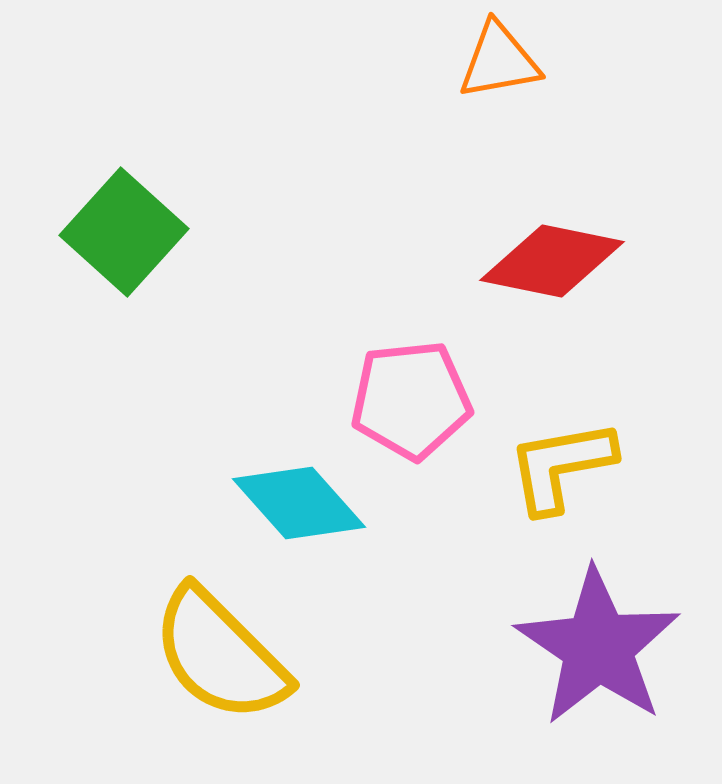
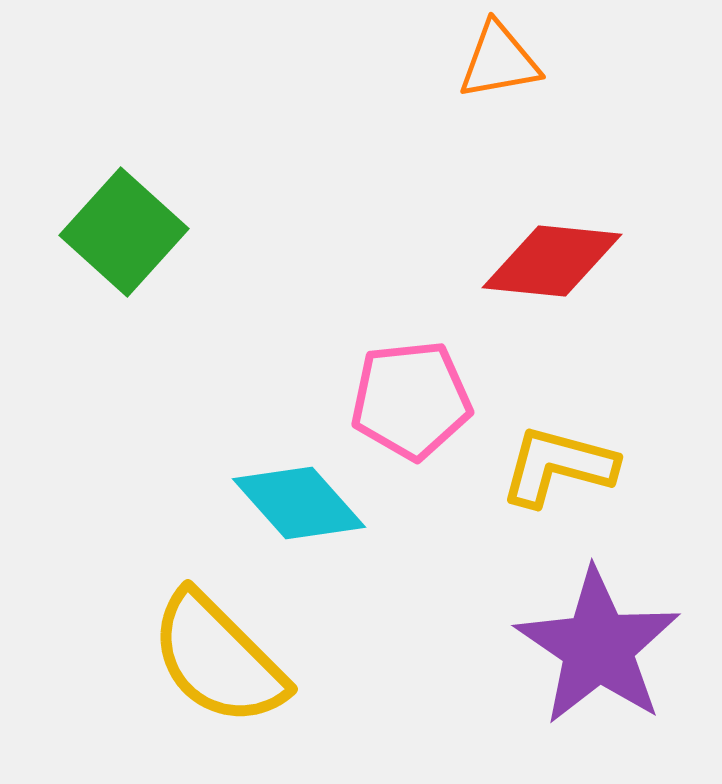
red diamond: rotated 6 degrees counterclockwise
yellow L-shape: moved 3 px left; rotated 25 degrees clockwise
yellow semicircle: moved 2 px left, 4 px down
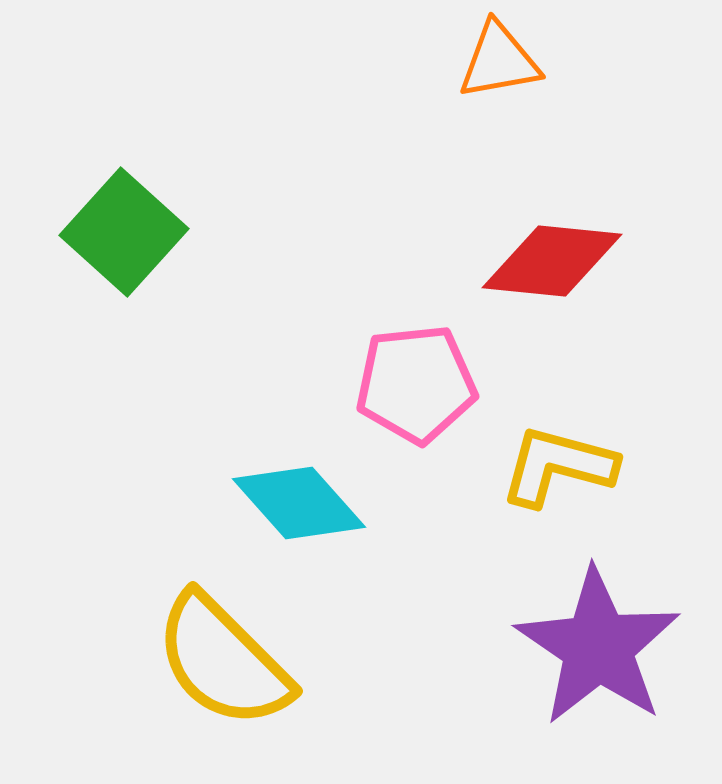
pink pentagon: moved 5 px right, 16 px up
yellow semicircle: moved 5 px right, 2 px down
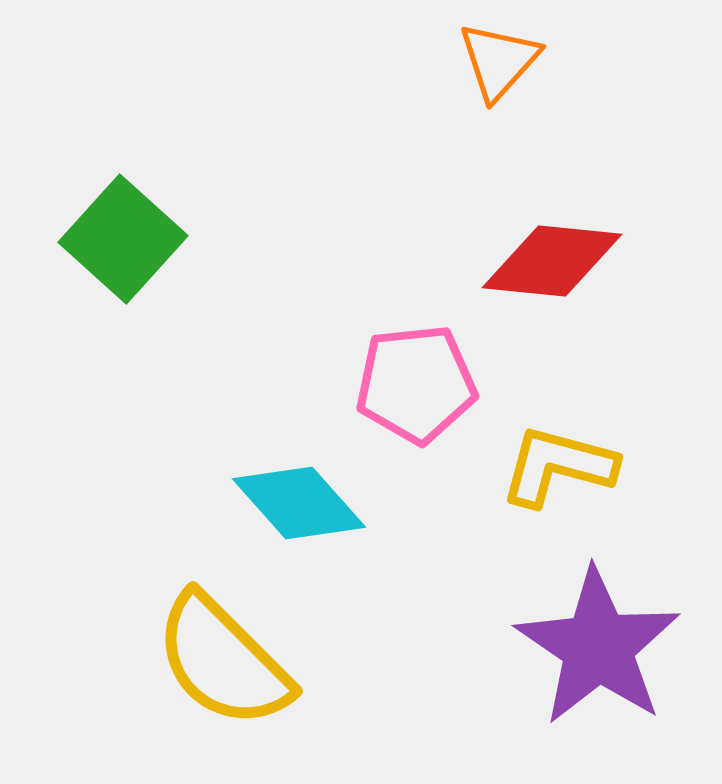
orange triangle: rotated 38 degrees counterclockwise
green square: moved 1 px left, 7 px down
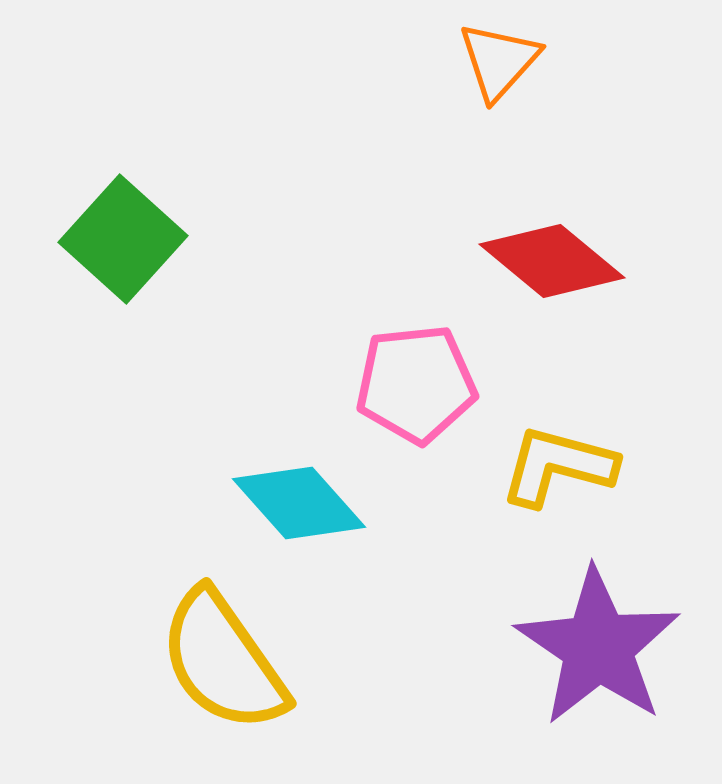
red diamond: rotated 34 degrees clockwise
yellow semicircle: rotated 10 degrees clockwise
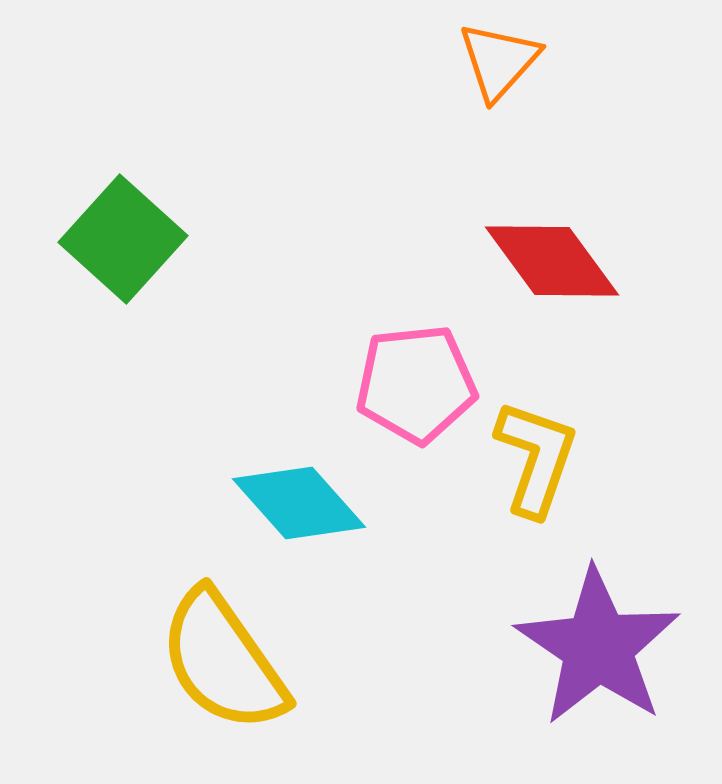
red diamond: rotated 14 degrees clockwise
yellow L-shape: moved 22 px left, 8 px up; rotated 94 degrees clockwise
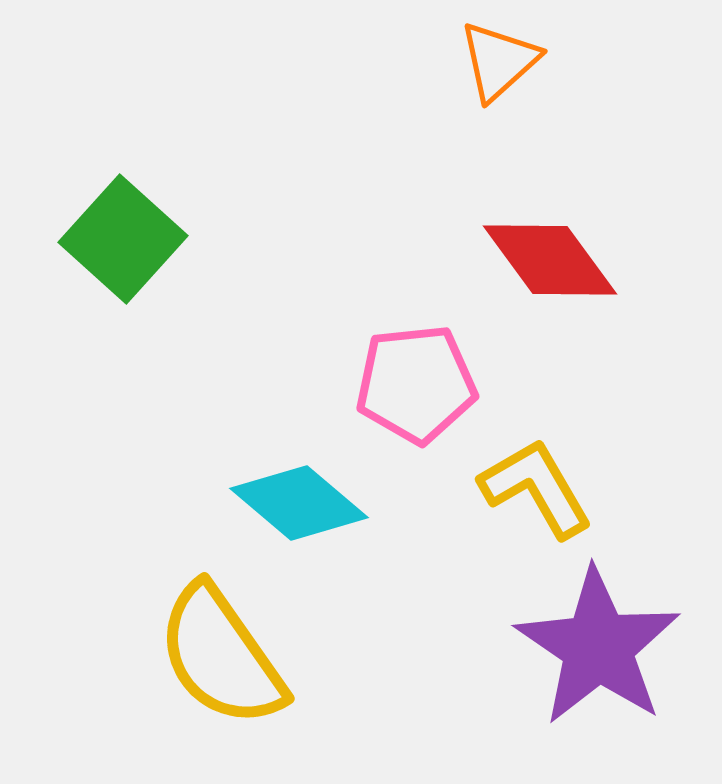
orange triangle: rotated 6 degrees clockwise
red diamond: moved 2 px left, 1 px up
yellow L-shape: moved 30 px down; rotated 49 degrees counterclockwise
cyan diamond: rotated 8 degrees counterclockwise
yellow semicircle: moved 2 px left, 5 px up
